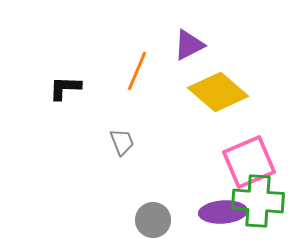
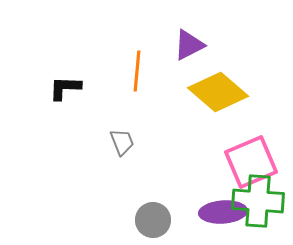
orange line: rotated 18 degrees counterclockwise
pink square: moved 2 px right
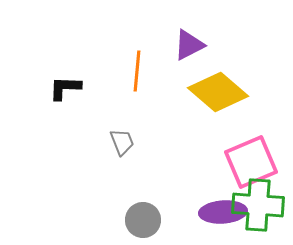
green cross: moved 4 px down
gray circle: moved 10 px left
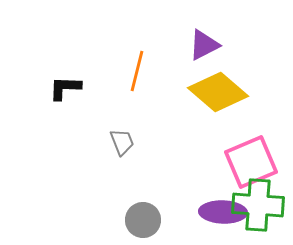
purple triangle: moved 15 px right
orange line: rotated 9 degrees clockwise
purple ellipse: rotated 6 degrees clockwise
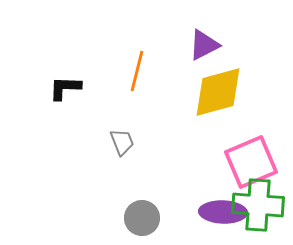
yellow diamond: rotated 56 degrees counterclockwise
gray circle: moved 1 px left, 2 px up
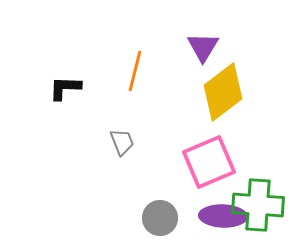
purple triangle: moved 1 px left, 2 px down; rotated 32 degrees counterclockwise
orange line: moved 2 px left
yellow diamond: moved 5 px right; rotated 22 degrees counterclockwise
pink square: moved 42 px left
purple ellipse: moved 4 px down
gray circle: moved 18 px right
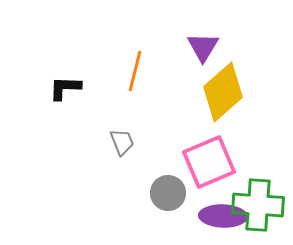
yellow diamond: rotated 4 degrees counterclockwise
gray circle: moved 8 px right, 25 px up
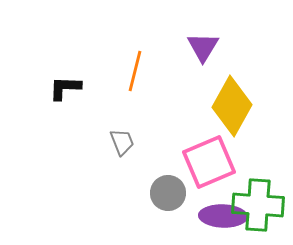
yellow diamond: moved 9 px right, 14 px down; rotated 20 degrees counterclockwise
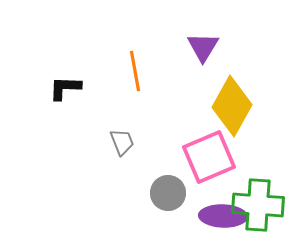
orange line: rotated 24 degrees counterclockwise
pink square: moved 5 px up
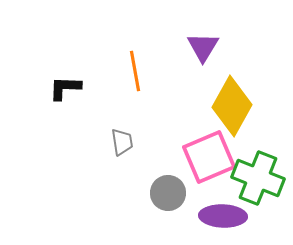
gray trapezoid: rotated 12 degrees clockwise
green cross: moved 27 px up; rotated 18 degrees clockwise
